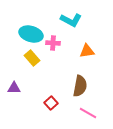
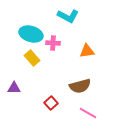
cyan L-shape: moved 3 px left, 4 px up
brown semicircle: rotated 65 degrees clockwise
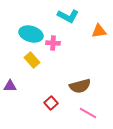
orange triangle: moved 12 px right, 20 px up
yellow rectangle: moved 2 px down
purple triangle: moved 4 px left, 2 px up
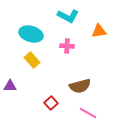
pink cross: moved 14 px right, 3 px down
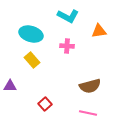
brown semicircle: moved 10 px right
red square: moved 6 px left, 1 px down
pink line: rotated 18 degrees counterclockwise
